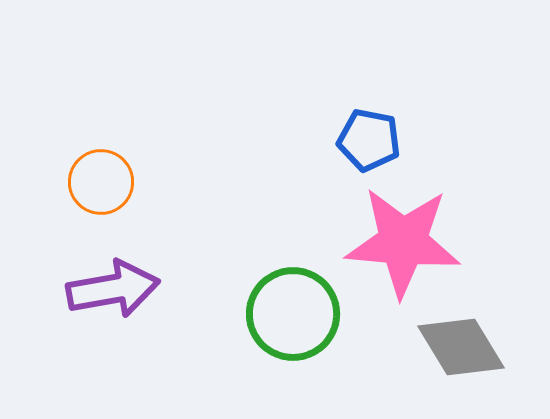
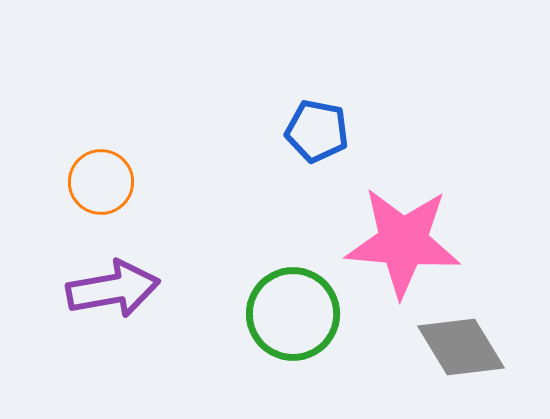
blue pentagon: moved 52 px left, 9 px up
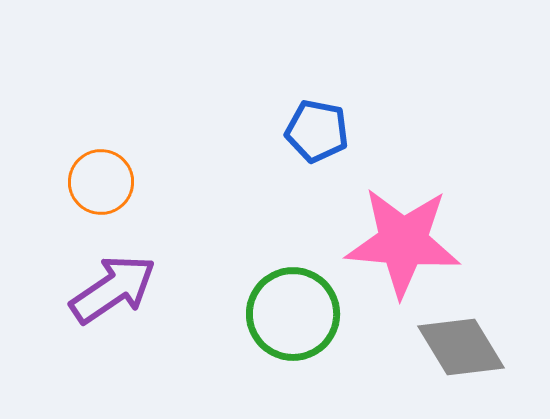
purple arrow: rotated 24 degrees counterclockwise
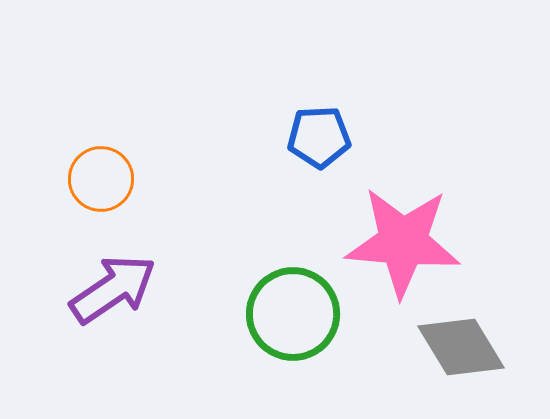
blue pentagon: moved 2 px right, 6 px down; rotated 14 degrees counterclockwise
orange circle: moved 3 px up
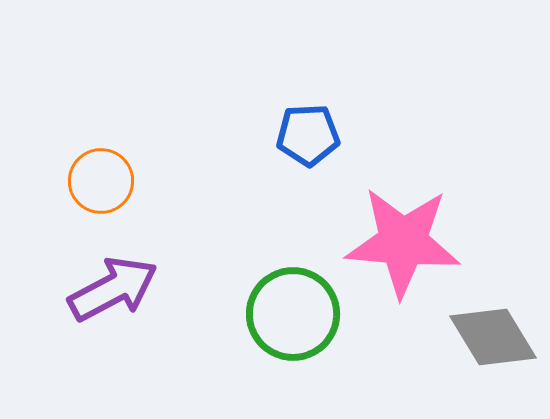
blue pentagon: moved 11 px left, 2 px up
orange circle: moved 2 px down
purple arrow: rotated 6 degrees clockwise
gray diamond: moved 32 px right, 10 px up
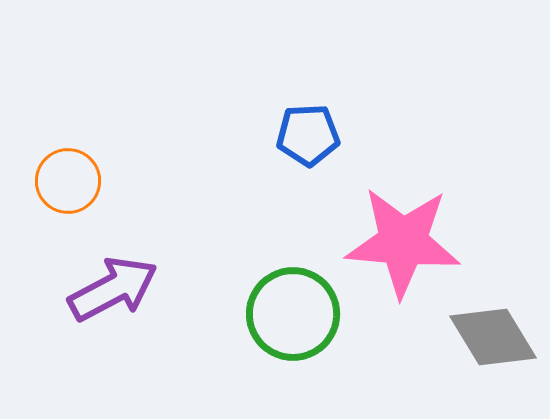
orange circle: moved 33 px left
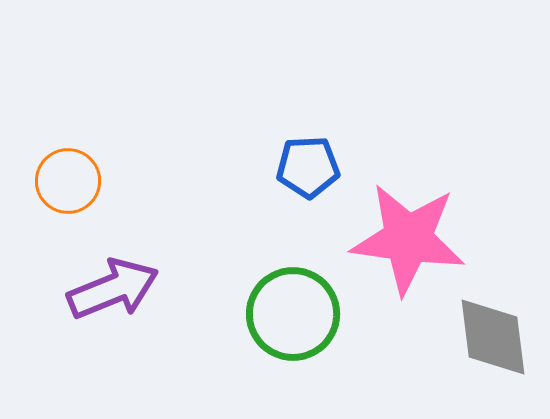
blue pentagon: moved 32 px down
pink star: moved 5 px right, 3 px up; rotated 3 degrees clockwise
purple arrow: rotated 6 degrees clockwise
gray diamond: rotated 24 degrees clockwise
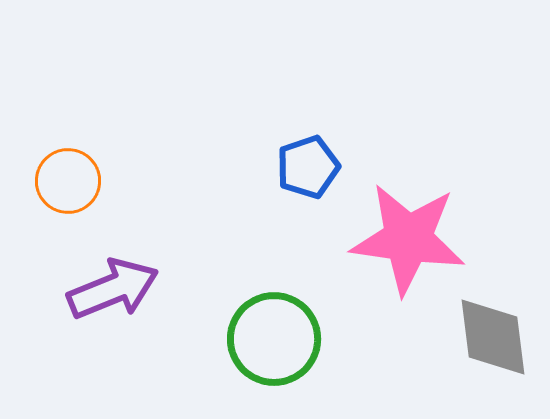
blue pentagon: rotated 16 degrees counterclockwise
green circle: moved 19 px left, 25 px down
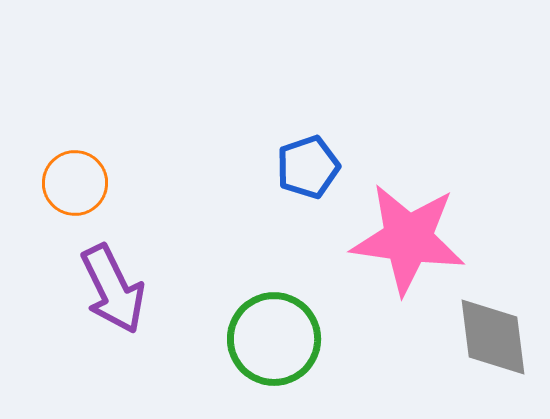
orange circle: moved 7 px right, 2 px down
purple arrow: rotated 86 degrees clockwise
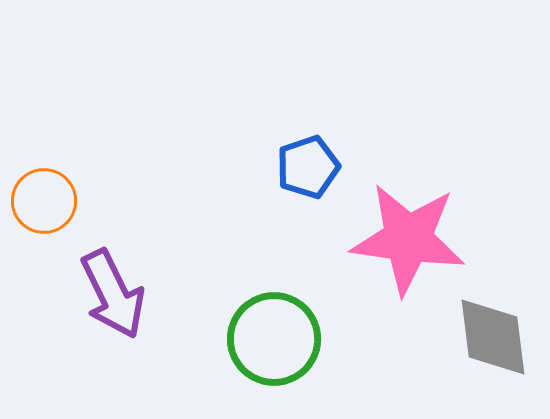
orange circle: moved 31 px left, 18 px down
purple arrow: moved 5 px down
